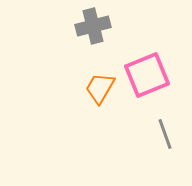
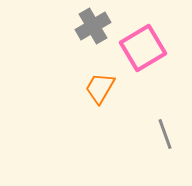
gray cross: rotated 16 degrees counterclockwise
pink square: moved 4 px left, 27 px up; rotated 9 degrees counterclockwise
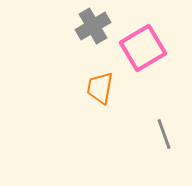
orange trapezoid: rotated 20 degrees counterclockwise
gray line: moved 1 px left
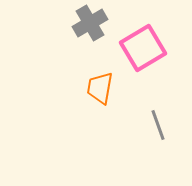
gray cross: moved 3 px left, 3 px up
gray line: moved 6 px left, 9 px up
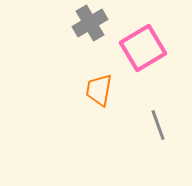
orange trapezoid: moved 1 px left, 2 px down
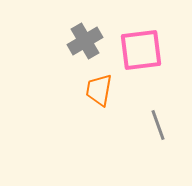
gray cross: moved 5 px left, 18 px down
pink square: moved 2 px left, 2 px down; rotated 24 degrees clockwise
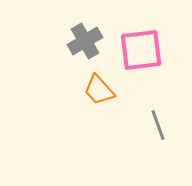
orange trapezoid: rotated 52 degrees counterclockwise
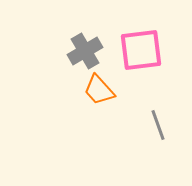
gray cross: moved 10 px down
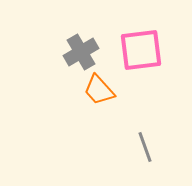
gray cross: moved 4 px left, 1 px down
gray line: moved 13 px left, 22 px down
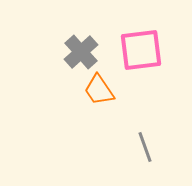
gray cross: rotated 12 degrees counterclockwise
orange trapezoid: rotated 8 degrees clockwise
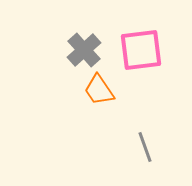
gray cross: moved 3 px right, 2 px up
